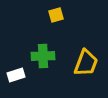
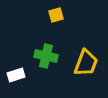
green cross: moved 3 px right; rotated 15 degrees clockwise
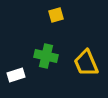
yellow trapezoid: rotated 136 degrees clockwise
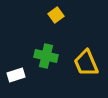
yellow square: rotated 21 degrees counterclockwise
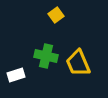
yellow trapezoid: moved 8 px left
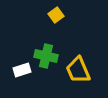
yellow trapezoid: moved 7 px down
white rectangle: moved 6 px right, 5 px up
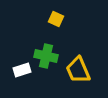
yellow square: moved 4 px down; rotated 28 degrees counterclockwise
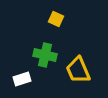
green cross: moved 1 px left, 1 px up
white rectangle: moved 9 px down
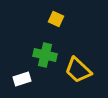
yellow trapezoid: rotated 24 degrees counterclockwise
